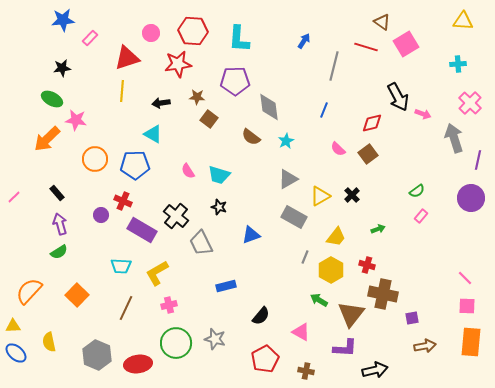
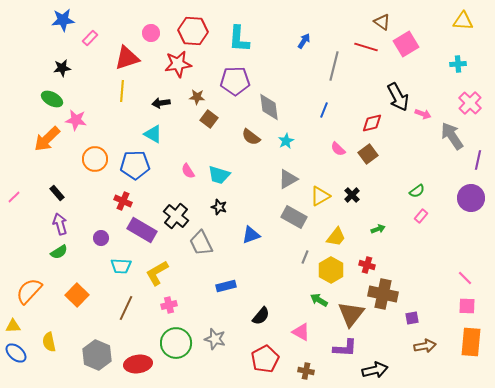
gray arrow at (454, 138): moved 2 px left, 2 px up; rotated 16 degrees counterclockwise
purple circle at (101, 215): moved 23 px down
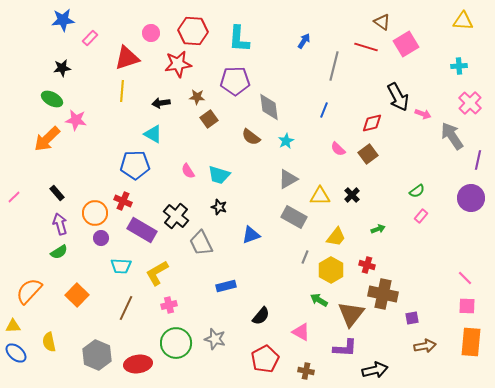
cyan cross at (458, 64): moved 1 px right, 2 px down
brown square at (209, 119): rotated 18 degrees clockwise
orange circle at (95, 159): moved 54 px down
yellow triangle at (320, 196): rotated 30 degrees clockwise
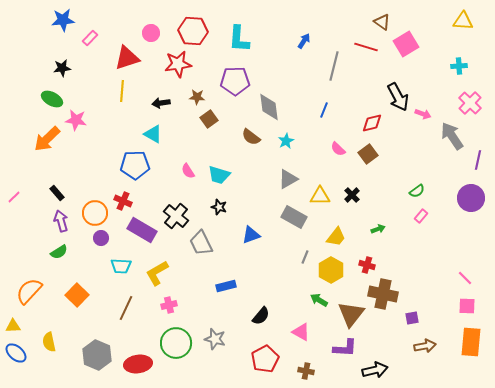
purple arrow at (60, 224): moved 1 px right, 3 px up
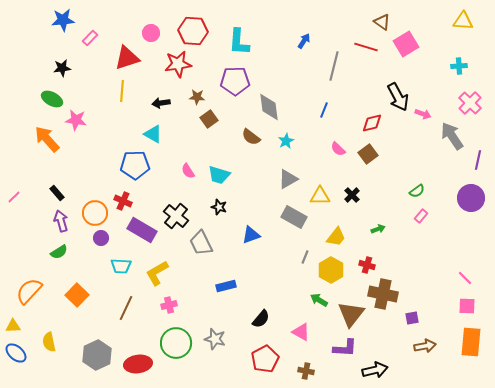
cyan L-shape at (239, 39): moved 3 px down
orange arrow at (47, 139): rotated 92 degrees clockwise
black semicircle at (261, 316): moved 3 px down
gray hexagon at (97, 355): rotated 12 degrees clockwise
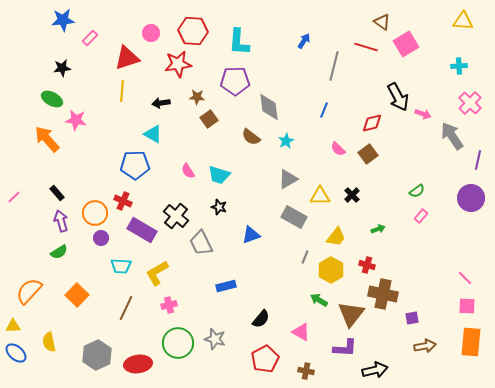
green circle at (176, 343): moved 2 px right
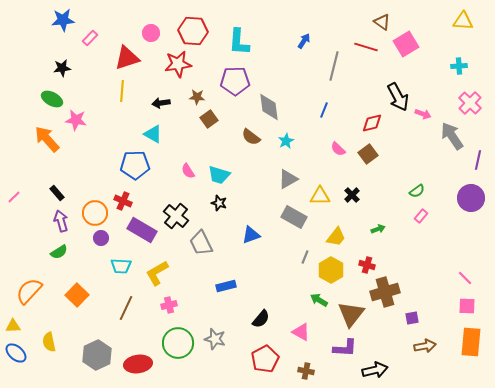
black star at (219, 207): moved 4 px up
brown cross at (383, 294): moved 2 px right, 2 px up; rotated 28 degrees counterclockwise
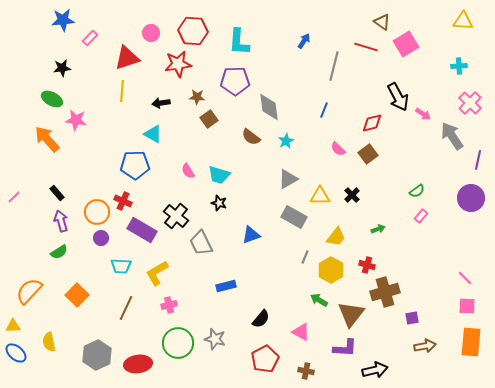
pink arrow at (423, 114): rotated 14 degrees clockwise
orange circle at (95, 213): moved 2 px right, 1 px up
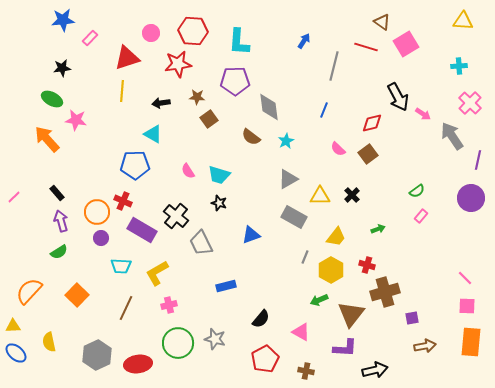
green arrow at (319, 300): rotated 54 degrees counterclockwise
